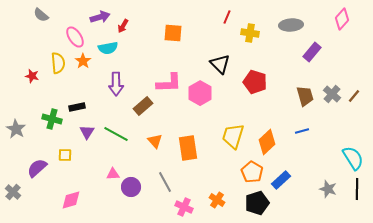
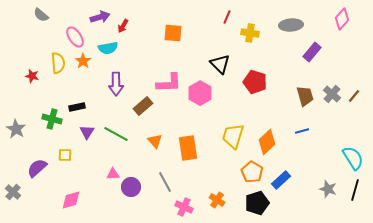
black line at (357, 189): moved 2 px left, 1 px down; rotated 15 degrees clockwise
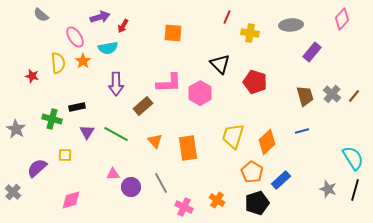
gray line at (165, 182): moved 4 px left, 1 px down
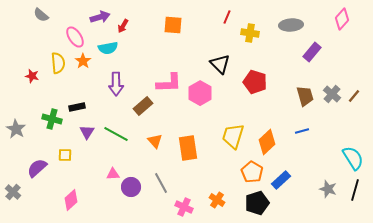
orange square at (173, 33): moved 8 px up
pink diamond at (71, 200): rotated 25 degrees counterclockwise
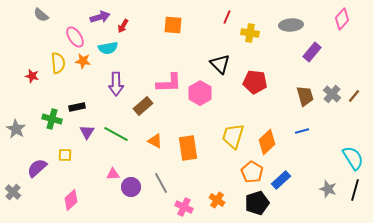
orange star at (83, 61): rotated 28 degrees counterclockwise
red pentagon at (255, 82): rotated 10 degrees counterclockwise
orange triangle at (155, 141): rotated 21 degrees counterclockwise
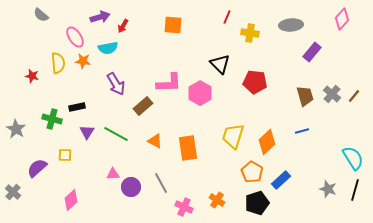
purple arrow at (116, 84): rotated 30 degrees counterclockwise
